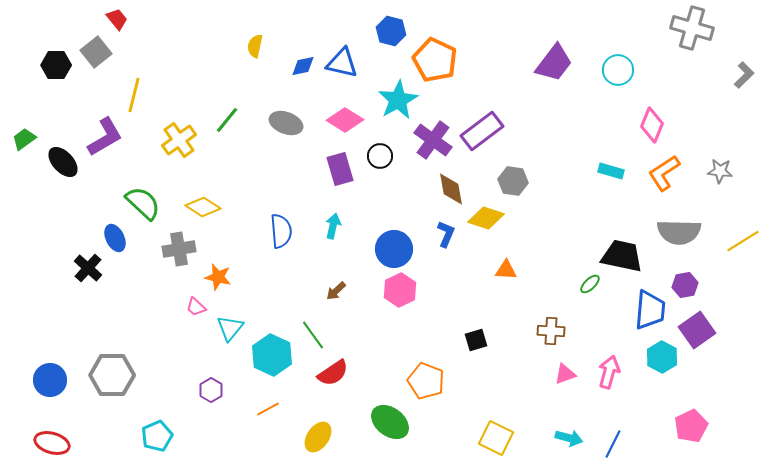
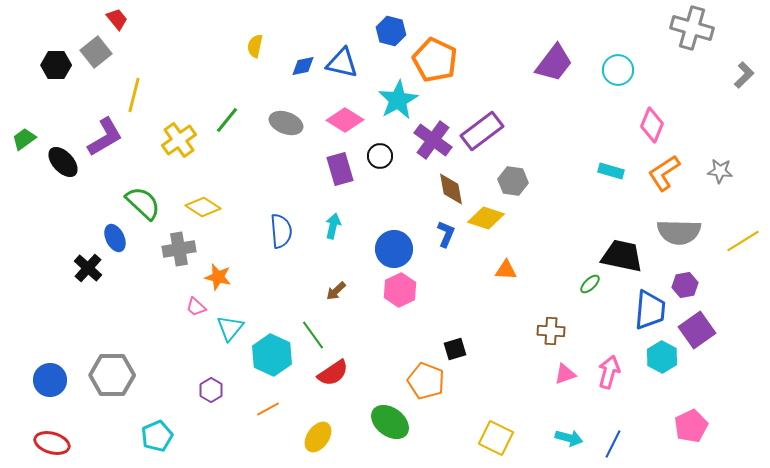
black square at (476, 340): moved 21 px left, 9 px down
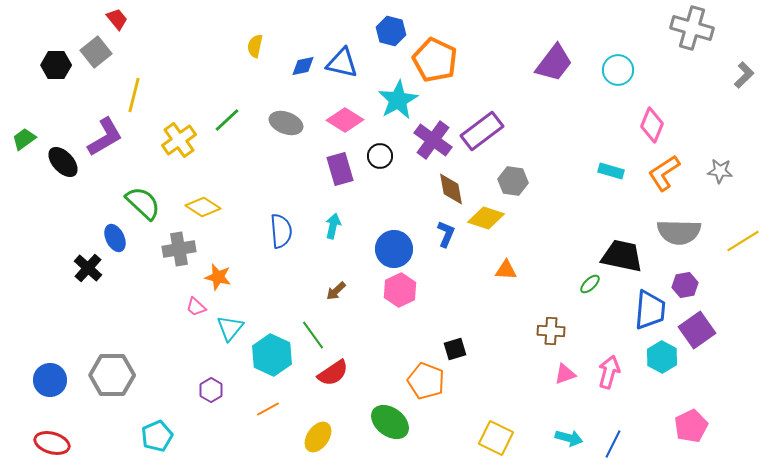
green line at (227, 120): rotated 8 degrees clockwise
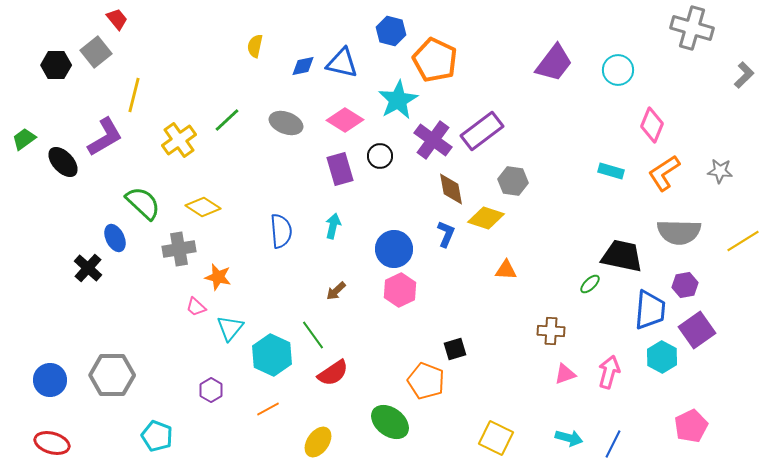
cyan pentagon at (157, 436): rotated 28 degrees counterclockwise
yellow ellipse at (318, 437): moved 5 px down
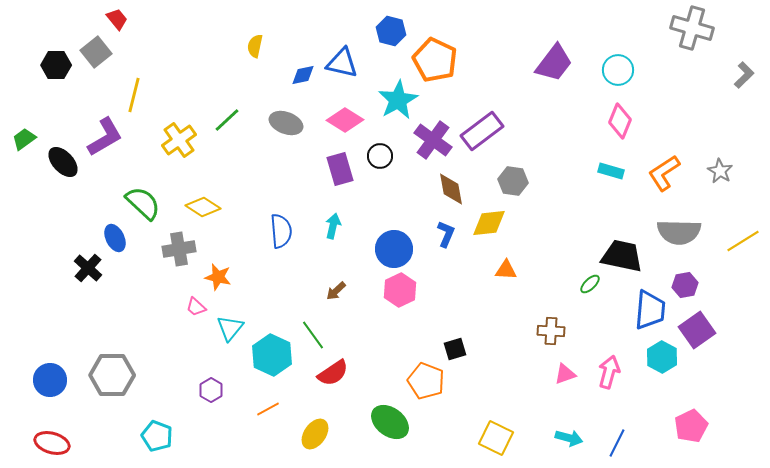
blue diamond at (303, 66): moved 9 px down
pink diamond at (652, 125): moved 32 px left, 4 px up
gray star at (720, 171): rotated 25 degrees clockwise
yellow diamond at (486, 218): moved 3 px right, 5 px down; rotated 24 degrees counterclockwise
yellow ellipse at (318, 442): moved 3 px left, 8 px up
blue line at (613, 444): moved 4 px right, 1 px up
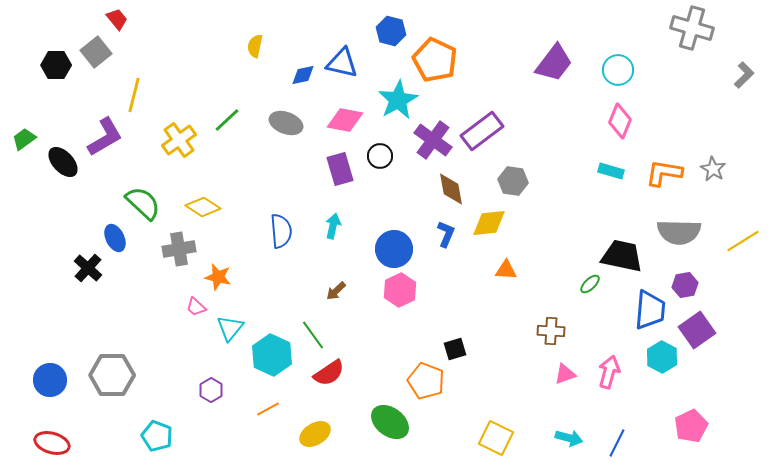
pink diamond at (345, 120): rotated 21 degrees counterclockwise
gray star at (720, 171): moved 7 px left, 2 px up
orange L-shape at (664, 173): rotated 42 degrees clockwise
red semicircle at (333, 373): moved 4 px left
yellow ellipse at (315, 434): rotated 24 degrees clockwise
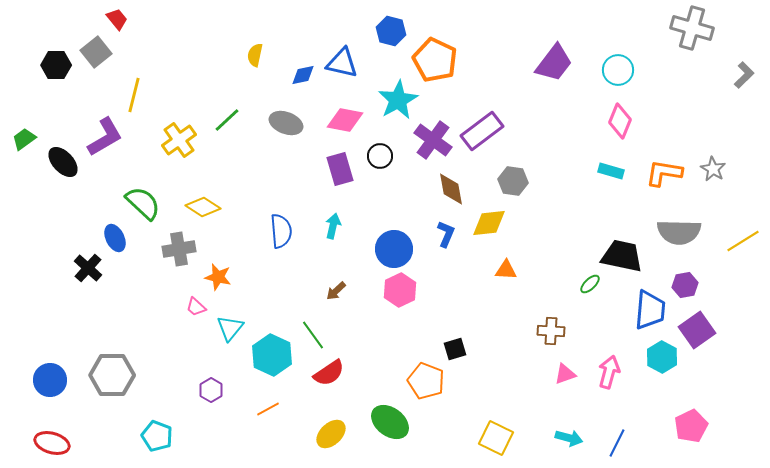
yellow semicircle at (255, 46): moved 9 px down
yellow ellipse at (315, 434): moved 16 px right; rotated 12 degrees counterclockwise
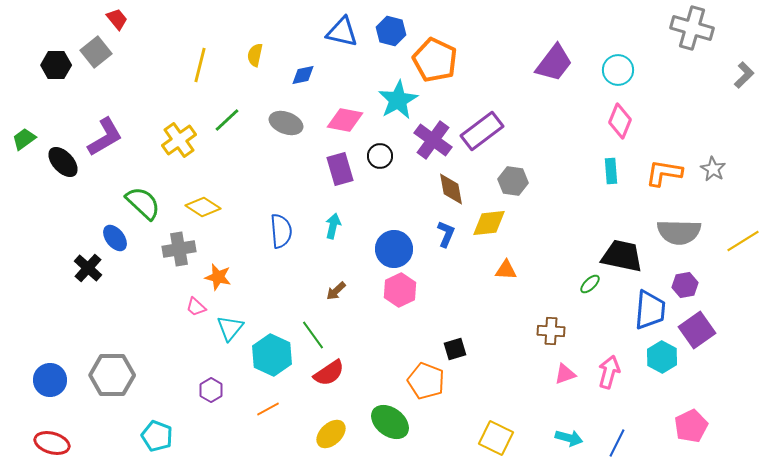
blue triangle at (342, 63): moved 31 px up
yellow line at (134, 95): moved 66 px right, 30 px up
cyan rectangle at (611, 171): rotated 70 degrees clockwise
blue ellipse at (115, 238): rotated 12 degrees counterclockwise
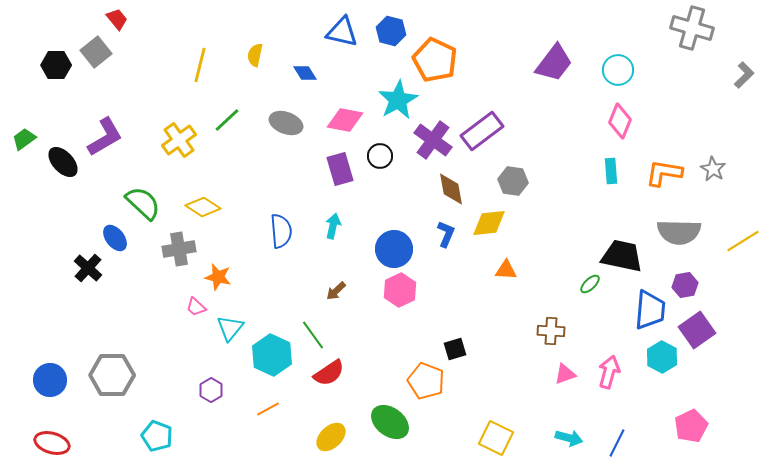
blue diamond at (303, 75): moved 2 px right, 2 px up; rotated 70 degrees clockwise
yellow ellipse at (331, 434): moved 3 px down
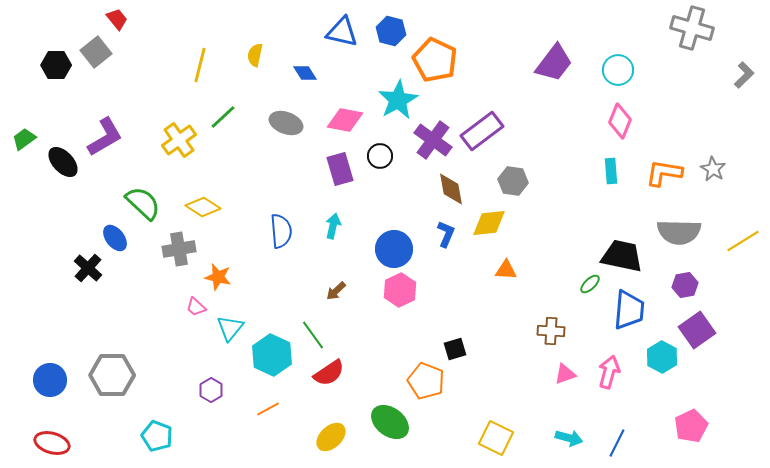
green line at (227, 120): moved 4 px left, 3 px up
blue trapezoid at (650, 310): moved 21 px left
